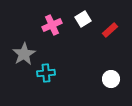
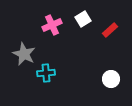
gray star: rotated 15 degrees counterclockwise
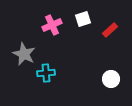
white square: rotated 14 degrees clockwise
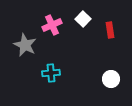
white square: rotated 28 degrees counterclockwise
red rectangle: rotated 56 degrees counterclockwise
gray star: moved 1 px right, 9 px up
cyan cross: moved 5 px right
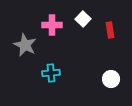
pink cross: rotated 24 degrees clockwise
